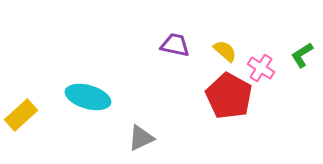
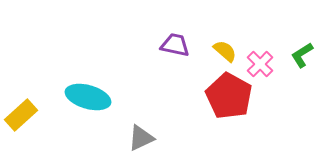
pink cross: moved 1 px left, 4 px up; rotated 12 degrees clockwise
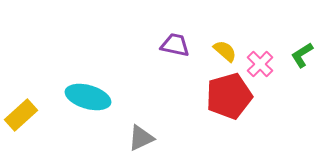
red pentagon: rotated 27 degrees clockwise
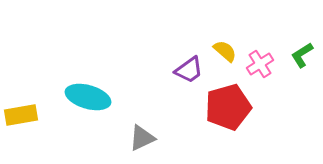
purple trapezoid: moved 14 px right, 25 px down; rotated 132 degrees clockwise
pink cross: rotated 12 degrees clockwise
red pentagon: moved 1 px left, 11 px down
yellow rectangle: rotated 32 degrees clockwise
gray triangle: moved 1 px right
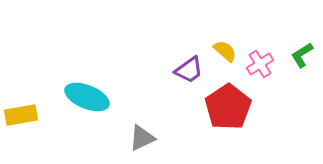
cyan ellipse: moved 1 px left; rotated 6 degrees clockwise
red pentagon: rotated 18 degrees counterclockwise
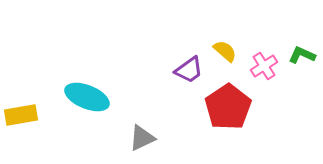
green L-shape: rotated 56 degrees clockwise
pink cross: moved 4 px right, 2 px down
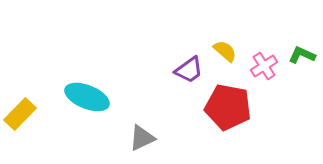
red pentagon: rotated 27 degrees counterclockwise
yellow rectangle: moved 1 px left, 1 px up; rotated 36 degrees counterclockwise
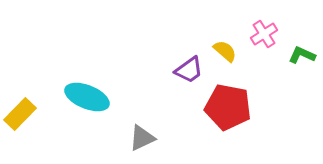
pink cross: moved 32 px up
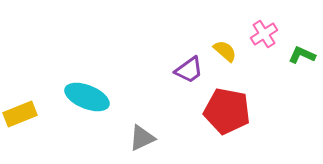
red pentagon: moved 1 px left, 4 px down
yellow rectangle: rotated 24 degrees clockwise
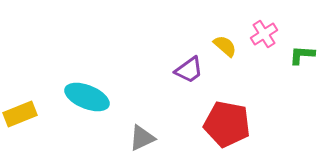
yellow semicircle: moved 5 px up
green L-shape: rotated 20 degrees counterclockwise
red pentagon: moved 13 px down
